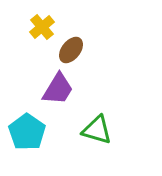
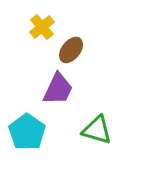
purple trapezoid: rotated 6 degrees counterclockwise
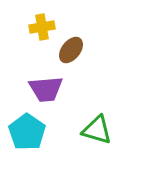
yellow cross: rotated 30 degrees clockwise
purple trapezoid: moved 12 px left; rotated 60 degrees clockwise
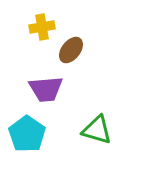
cyan pentagon: moved 2 px down
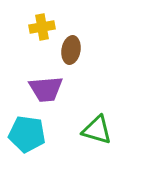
brown ellipse: rotated 28 degrees counterclockwise
cyan pentagon: rotated 27 degrees counterclockwise
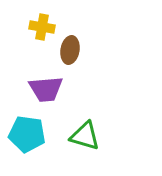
yellow cross: rotated 20 degrees clockwise
brown ellipse: moved 1 px left
green triangle: moved 12 px left, 6 px down
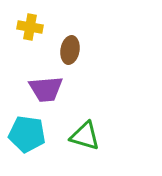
yellow cross: moved 12 px left
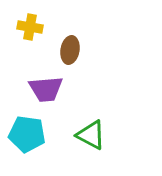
green triangle: moved 6 px right, 1 px up; rotated 12 degrees clockwise
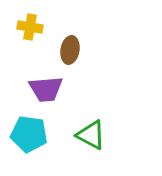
cyan pentagon: moved 2 px right
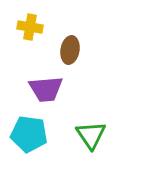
green triangle: rotated 28 degrees clockwise
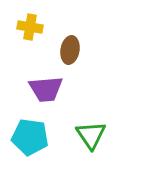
cyan pentagon: moved 1 px right, 3 px down
